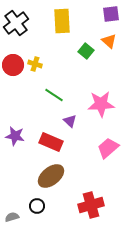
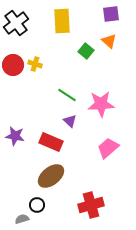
green line: moved 13 px right
black circle: moved 1 px up
gray semicircle: moved 10 px right, 2 px down
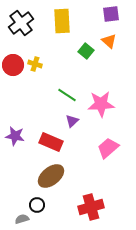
black cross: moved 5 px right
purple triangle: moved 2 px right; rotated 32 degrees clockwise
red cross: moved 2 px down
